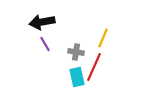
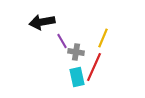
purple line: moved 17 px right, 3 px up
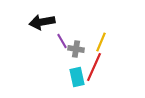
yellow line: moved 2 px left, 4 px down
gray cross: moved 3 px up
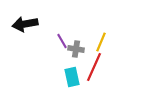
black arrow: moved 17 px left, 2 px down
cyan rectangle: moved 5 px left
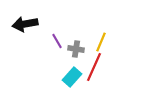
purple line: moved 5 px left
cyan rectangle: rotated 54 degrees clockwise
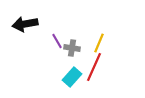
yellow line: moved 2 px left, 1 px down
gray cross: moved 4 px left, 1 px up
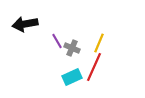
gray cross: rotated 14 degrees clockwise
cyan rectangle: rotated 24 degrees clockwise
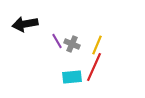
yellow line: moved 2 px left, 2 px down
gray cross: moved 4 px up
cyan rectangle: rotated 18 degrees clockwise
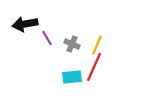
purple line: moved 10 px left, 3 px up
